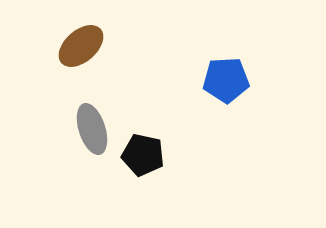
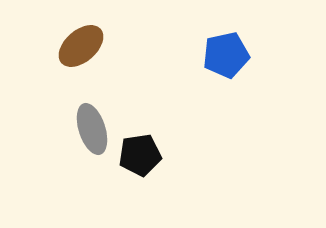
blue pentagon: moved 25 px up; rotated 9 degrees counterclockwise
black pentagon: moved 3 px left; rotated 21 degrees counterclockwise
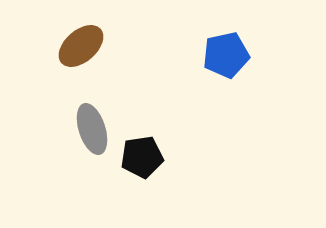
black pentagon: moved 2 px right, 2 px down
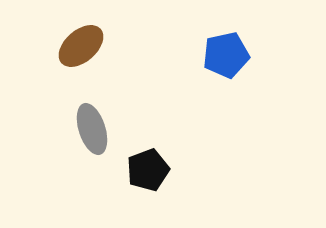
black pentagon: moved 6 px right, 13 px down; rotated 12 degrees counterclockwise
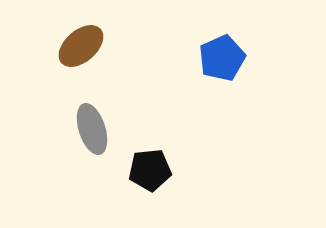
blue pentagon: moved 4 px left, 3 px down; rotated 12 degrees counterclockwise
black pentagon: moved 2 px right; rotated 15 degrees clockwise
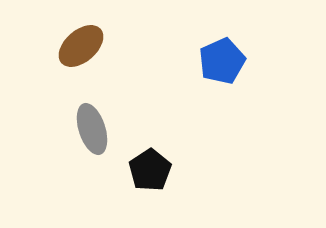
blue pentagon: moved 3 px down
black pentagon: rotated 27 degrees counterclockwise
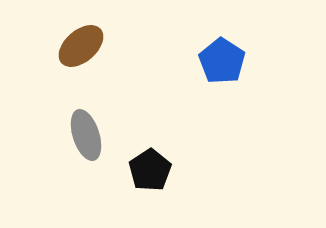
blue pentagon: rotated 15 degrees counterclockwise
gray ellipse: moved 6 px left, 6 px down
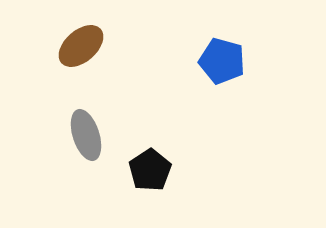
blue pentagon: rotated 18 degrees counterclockwise
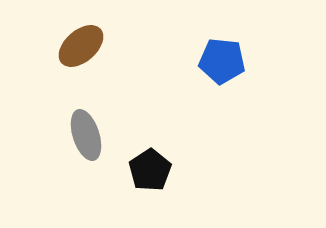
blue pentagon: rotated 9 degrees counterclockwise
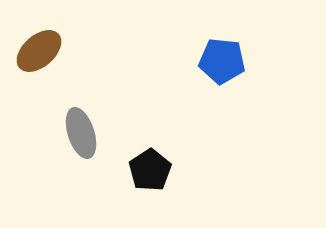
brown ellipse: moved 42 px left, 5 px down
gray ellipse: moved 5 px left, 2 px up
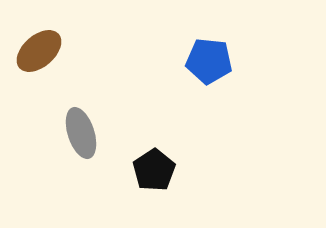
blue pentagon: moved 13 px left
black pentagon: moved 4 px right
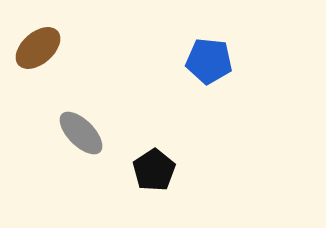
brown ellipse: moved 1 px left, 3 px up
gray ellipse: rotated 27 degrees counterclockwise
